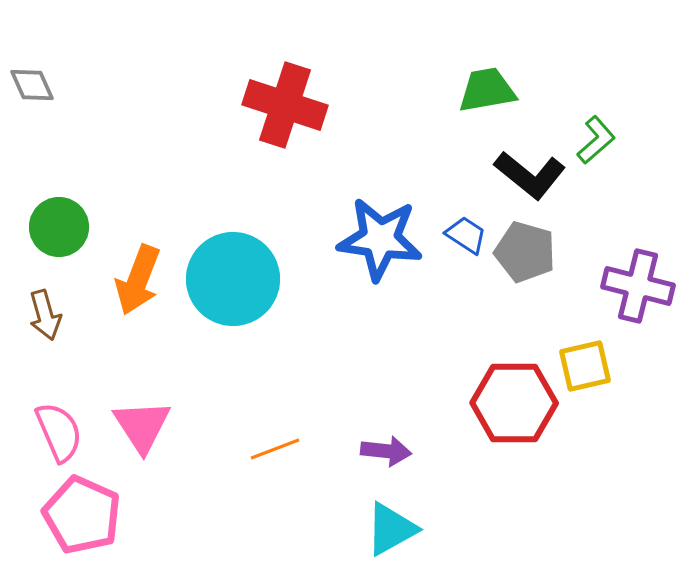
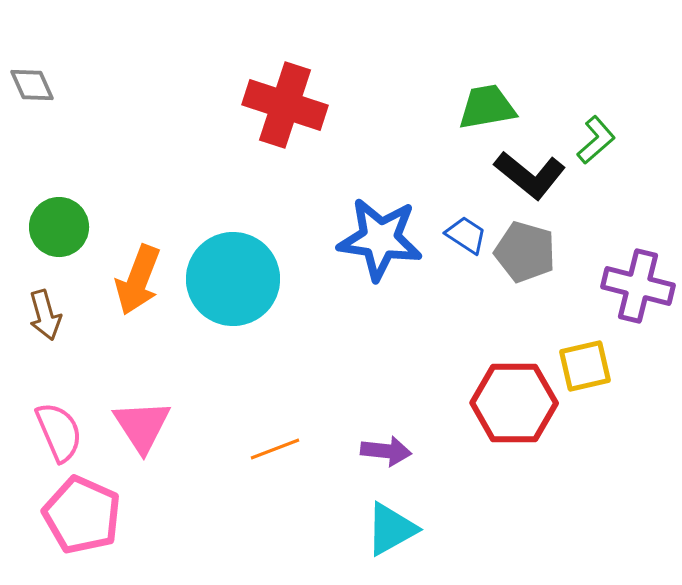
green trapezoid: moved 17 px down
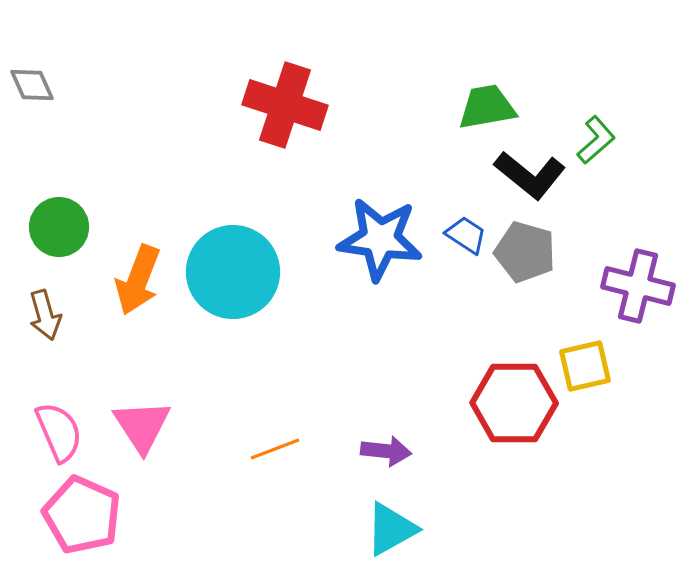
cyan circle: moved 7 px up
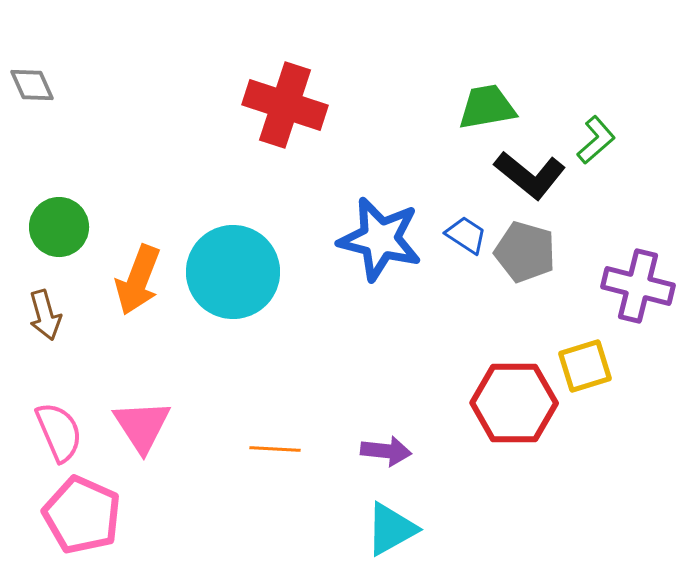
blue star: rotated 6 degrees clockwise
yellow square: rotated 4 degrees counterclockwise
orange line: rotated 24 degrees clockwise
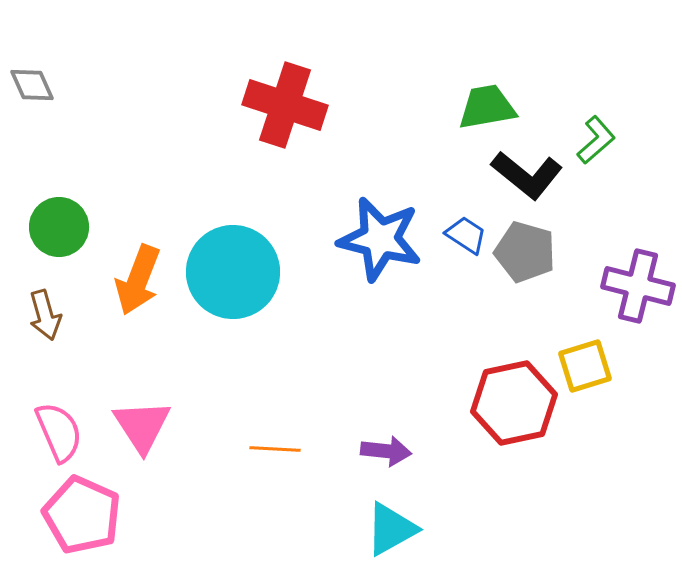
black L-shape: moved 3 px left
red hexagon: rotated 12 degrees counterclockwise
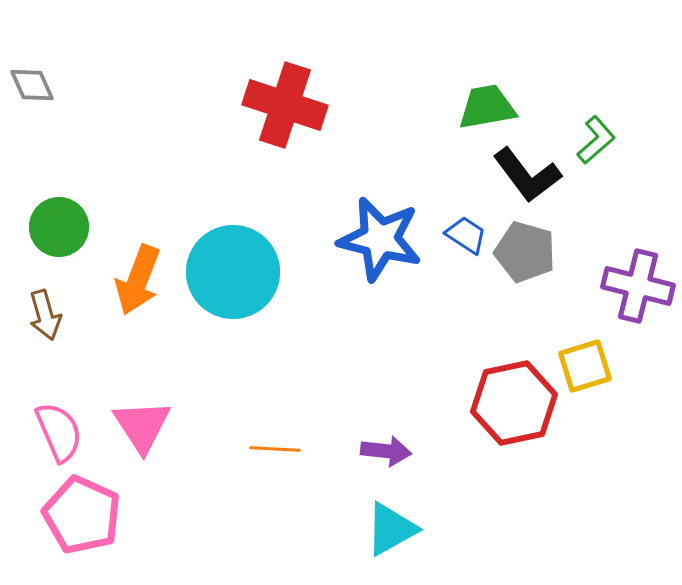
black L-shape: rotated 14 degrees clockwise
